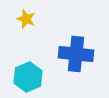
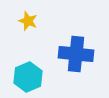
yellow star: moved 2 px right, 2 px down
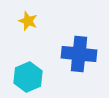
blue cross: moved 3 px right
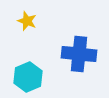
yellow star: moved 1 px left
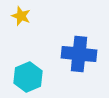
yellow star: moved 6 px left, 5 px up
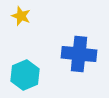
cyan hexagon: moved 3 px left, 2 px up
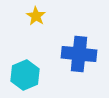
yellow star: moved 15 px right; rotated 12 degrees clockwise
